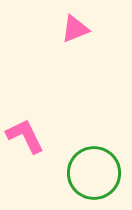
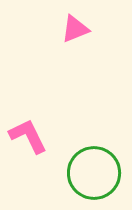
pink L-shape: moved 3 px right
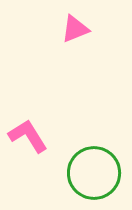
pink L-shape: rotated 6 degrees counterclockwise
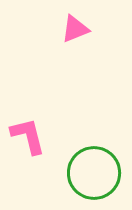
pink L-shape: rotated 18 degrees clockwise
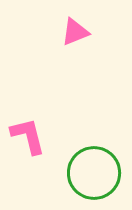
pink triangle: moved 3 px down
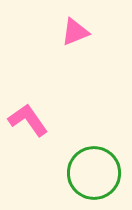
pink L-shape: moved 16 px up; rotated 21 degrees counterclockwise
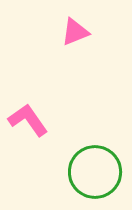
green circle: moved 1 px right, 1 px up
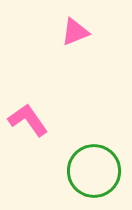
green circle: moved 1 px left, 1 px up
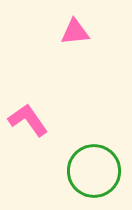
pink triangle: rotated 16 degrees clockwise
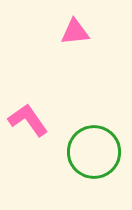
green circle: moved 19 px up
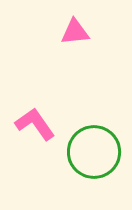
pink L-shape: moved 7 px right, 4 px down
